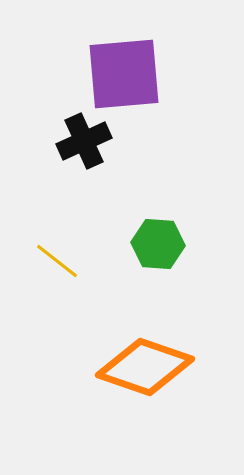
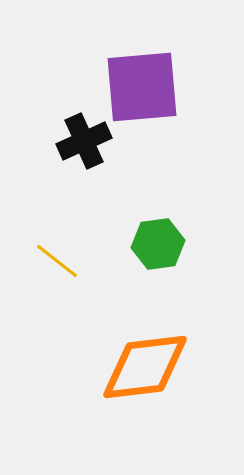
purple square: moved 18 px right, 13 px down
green hexagon: rotated 12 degrees counterclockwise
orange diamond: rotated 26 degrees counterclockwise
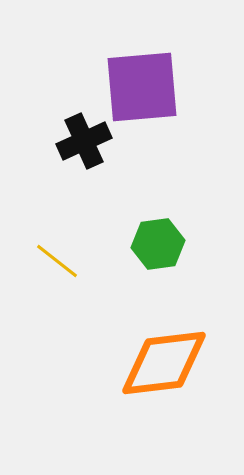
orange diamond: moved 19 px right, 4 px up
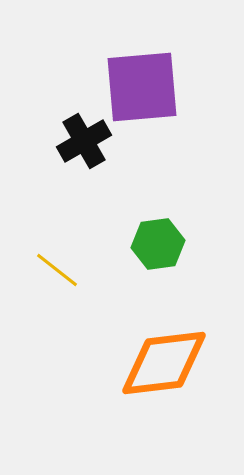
black cross: rotated 6 degrees counterclockwise
yellow line: moved 9 px down
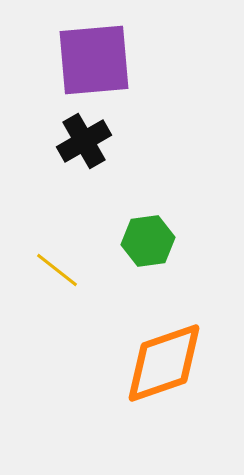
purple square: moved 48 px left, 27 px up
green hexagon: moved 10 px left, 3 px up
orange diamond: rotated 12 degrees counterclockwise
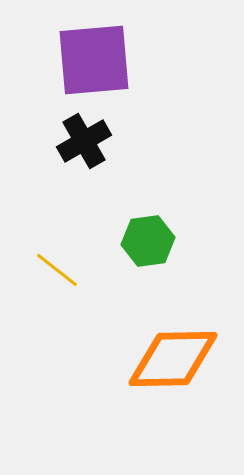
orange diamond: moved 9 px right, 4 px up; rotated 18 degrees clockwise
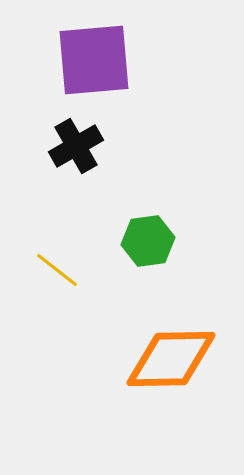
black cross: moved 8 px left, 5 px down
orange diamond: moved 2 px left
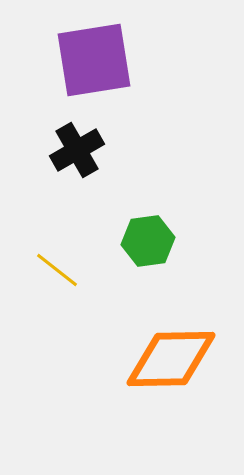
purple square: rotated 4 degrees counterclockwise
black cross: moved 1 px right, 4 px down
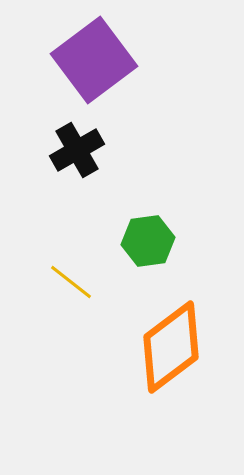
purple square: rotated 28 degrees counterclockwise
yellow line: moved 14 px right, 12 px down
orange diamond: moved 12 px up; rotated 36 degrees counterclockwise
